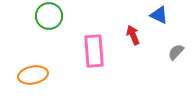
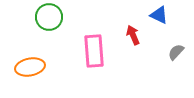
green circle: moved 1 px down
orange ellipse: moved 3 px left, 8 px up
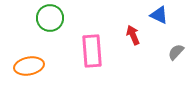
green circle: moved 1 px right, 1 px down
pink rectangle: moved 2 px left
orange ellipse: moved 1 px left, 1 px up
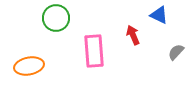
green circle: moved 6 px right
pink rectangle: moved 2 px right
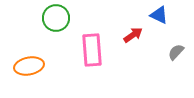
red arrow: rotated 78 degrees clockwise
pink rectangle: moved 2 px left, 1 px up
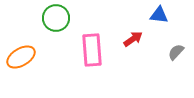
blue triangle: rotated 18 degrees counterclockwise
red arrow: moved 4 px down
orange ellipse: moved 8 px left, 9 px up; rotated 20 degrees counterclockwise
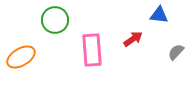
green circle: moved 1 px left, 2 px down
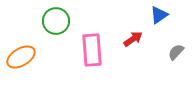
blue triangle: rotated 42 degrees counterclockwise
green circle: moved 1 px right, 1 px down
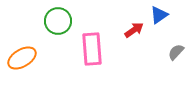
green circle: moved 2 px right
red arrow: moved 1 px right, 9 px up
pink rectangle: moved 1 px up
orange ellipse: moved 1 px right, 1 px down
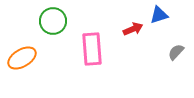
blue triangle: rotated 18 degrees clockwise
green circle: moved 5 px left
red arrow: moved 1 px left, 1 px up; rotated 12 degrees clockwise
